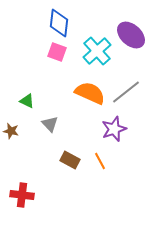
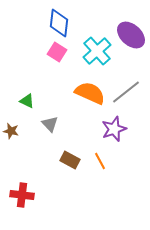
pink square: rotated 12 degrees clockwise
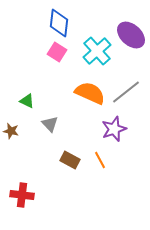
orange line: moved 1 px up
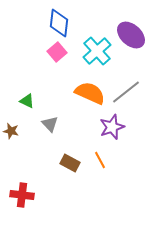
pink square: rotated 18 degrees clockwise
purple star: moved 2 px left, 2 px up
brown rectangle: moved 3 px down
